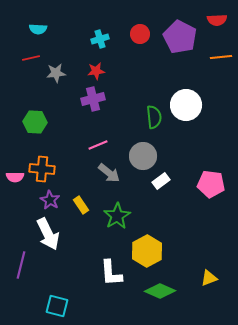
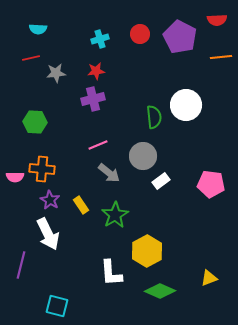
green star: moved 2 px left, 1 px up
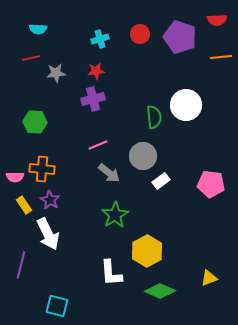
purple pentagon: rotated 8 degrees counterclockwise
yellow rectangle: moved 57 px left
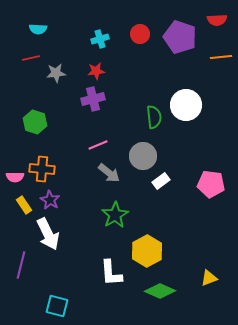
green hexagon: rotated 15 degrees clockwise
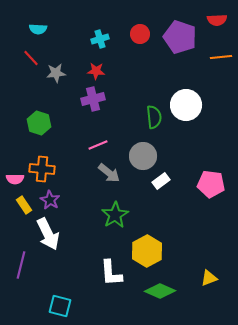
red line: rotated 60 degrees clockwise
red star: rotated 12 degrees clockwise
green hexagon: moved 4 px right, 1 px down
pink semicircle: moved 2 px down
cyan square: moved 3 px right
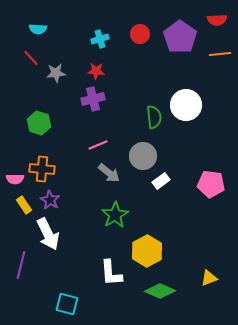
purple pentagon: rotated 16 degrees clockwise
orange line: moved 1 px left, 3 px up
cyan square: moved 7 px right, 2 px up
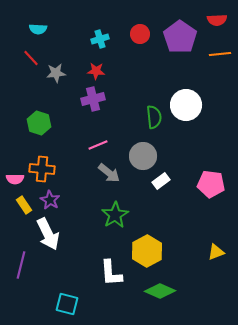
yellow triangle: moved 7 px right, 26 px up
